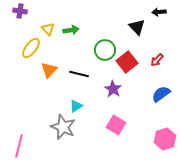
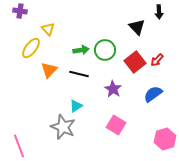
black arrow: rotated 88 degrees counterclockwise
green arrow: moved 10 px right, 20 px down
red square: moved 8 px right
blue semicircle: moved 8 px left
pink line: rotated 35 degrees counterclockwise
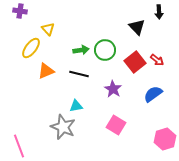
red arrow: rotated 96 degrees counterclockwise
orange triangle: moved 3 px left, 1 px down; rotated 24 degrees clockwise
cyan triangle: rotated 24 degrees clockwise
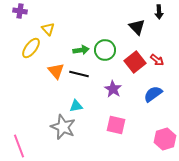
orange triangle: moved 10 px right; rotated 48 degrees counterclockwise
pink square: rotated 18 degrees counterclockwise
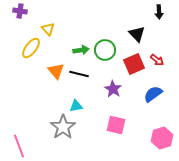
black triangle: moved 7 px down
red square: moved 1 px left, 2 px down; rotated 15 degrees clockwise
gray star: rotated 15 degrees clockwise
pink hexagon: moved 3 px left, 1 px up
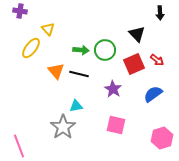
black arrow: moved 1 px right, 1 px down
green arrow: rotated 14 degrees clockwise
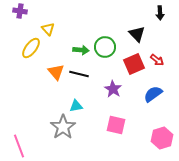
green circle: moved 3 px up
orange triangle: moved 1 px down
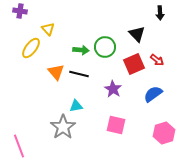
pink hexagon: moved 2 px right, 5 px up
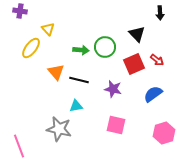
black line: moved 6 px down
purple star: rotated 18 degrees counterclockwise
gray star: moved 4 px left, 2 px down; rotated 25 degrees counterclockwise
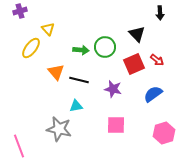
purple cross: rotated 24 degrees counterclockwise
pink square: rotated 12 degrees counterclockwise
